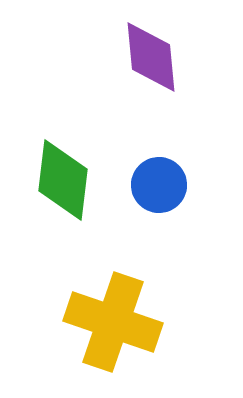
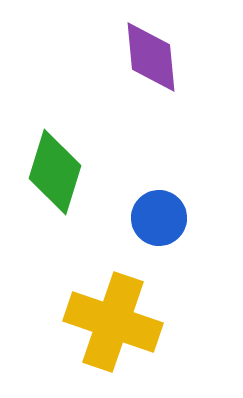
green diamond: moved 8 px left, 8 px up; rotated 10 degrees clockwise
blue circle: moved 33 px down
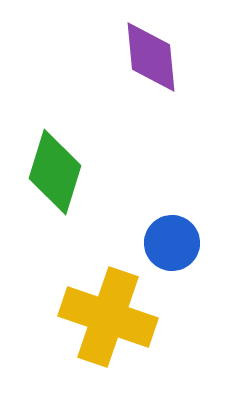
blue circle: moved 13 px right, 25 px down
yellow cross: moved 5 px left, 5 px up
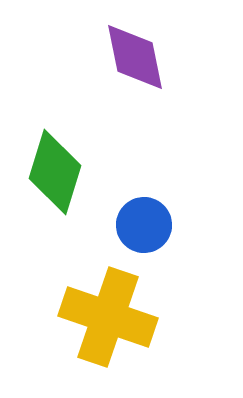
purple diamond: moved 16 px left; rotated 6 degrees counterclockwise
blue circle: moved 28 px left, 18 px up
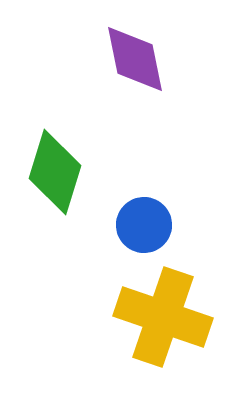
purple diamond: moved 2 px down
yellow cross: moved 55 px right
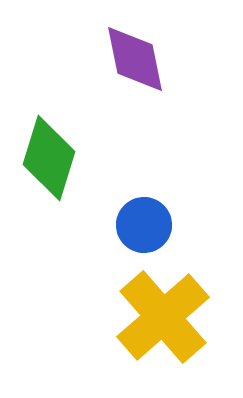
green diamond: moved 6 px left, 14 px up
yellow cross: rotated 30 degrees clockwise
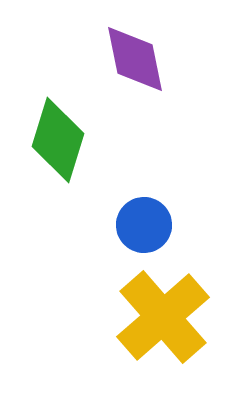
green diamond: moved 9 px right, 18 px up
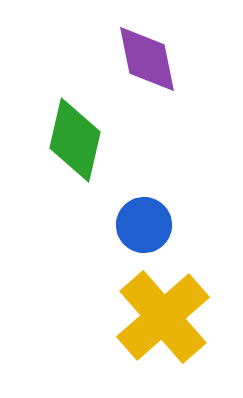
purple diamond: moved 12 px right
green diamond: moved 17 px right; rotated 4 degrees counterclockwise
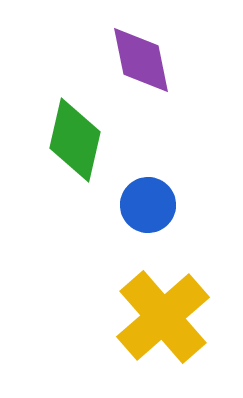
purple diamond: moved 6 px left, 1 px down
blue circle: moved 4 px right, 20 px up
